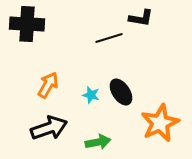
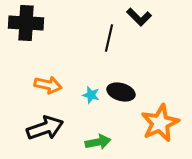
black L-shape: moved 2 px left, 1 px up; rotated 35 degrees clockwise
black cross: moved 1 px left, 1 px up
black line: rotated 60 degrees counterclockwise
orange arrow: rotated 72 degrees clockwise
black ellipse: rotated 40 degrees counterclockwise
black arrow: moved 4 px left
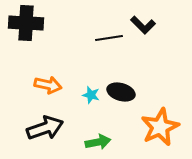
black L-shape: moved 4 px right, 8 px down
black line: rotated 68 degrees clockwise
orange star: moved 4 px down
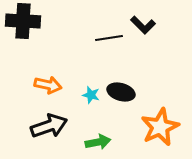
black cross: moved 3 px left, 2 px up
black arrow: moved 4 px right, 2 px up
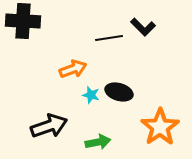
black L-shape: moved 2 px down
orange arrow: moved 25 px right, 16 px up; rotated 32 degrees counterclockwise
black ellipse: moved 2 px left
orange star: rotated 9 degrees counterclockwise
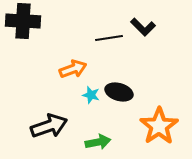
orange star: moved 1 px left, 1 px up
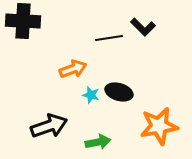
orange star: rotated 24 degrees clockwise
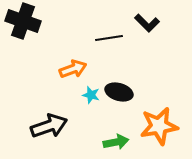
black cross: rotated 16 degrees clockwise
black L-shape: moved 4 px right, 4 px up
green arrow: moved 18 px right
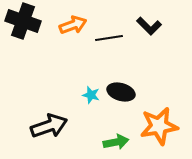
black L-shape: moved 2 px right, 3 px down
orange arrow: moved 44 px up
black ellipse: moved 2 px right
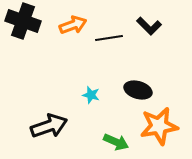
black ellipse: moved 17 px right, 2 px up
green arrow: rotated 35 degrees clockwise
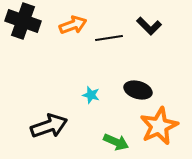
orange star: rotated 15 degrees counterclockwise
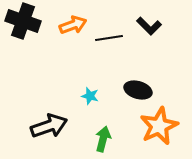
cyan star: moved 1 px left, 1 px down
green arrow: moved 13 px left, 3 px up; rotated 100 degrees counterclockwise
